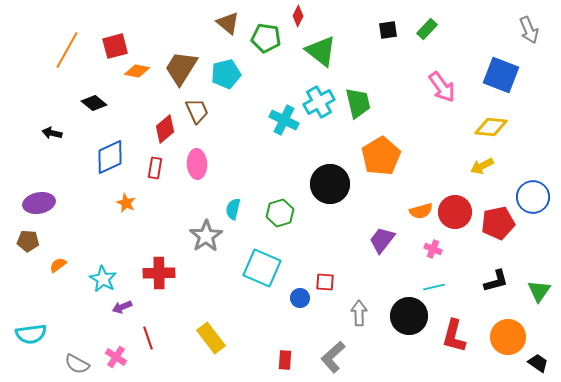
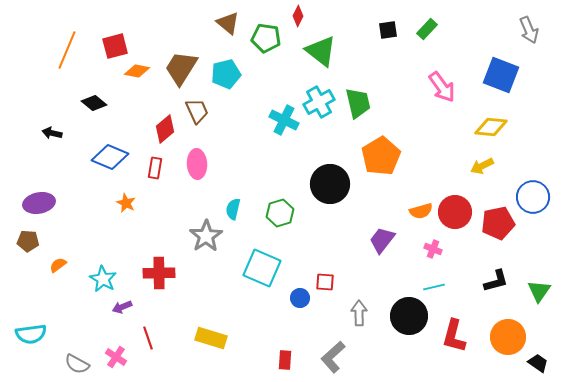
orange line at (67, 50): rotated 6 degrees counterclockwise
blue diamond at (110, 157): rotated 48 degrees clockwise
yellow rectangle at (211, 338): rotated 36 degrees counterclockwise
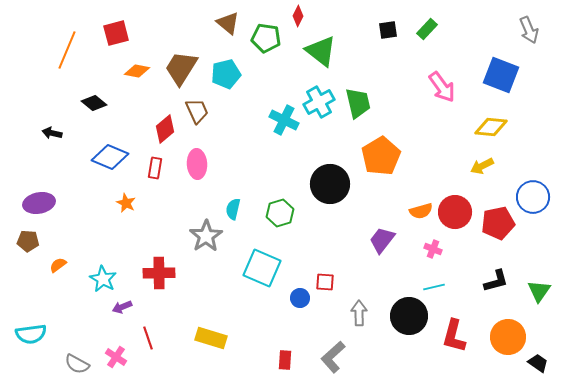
red square at (115, 46): moved 1 px right, 13 px up
